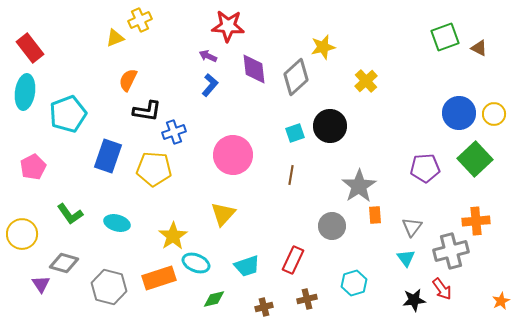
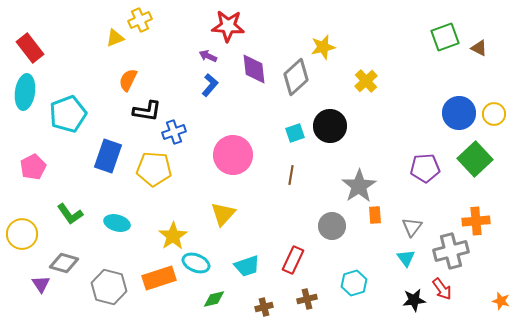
orange star at (501, 301): rotated 30 degrees counterclockwise
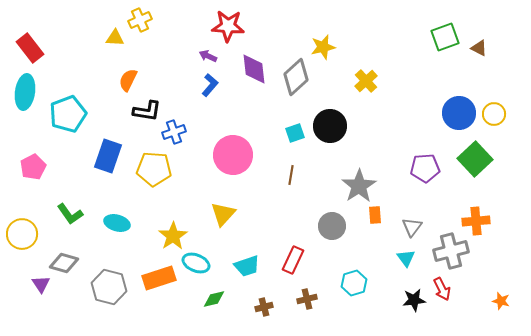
yellow triangle at (115, 38): rotated 24 degrees clockwise
red arrow at (442, 289): rotated 10 degrees clockwise
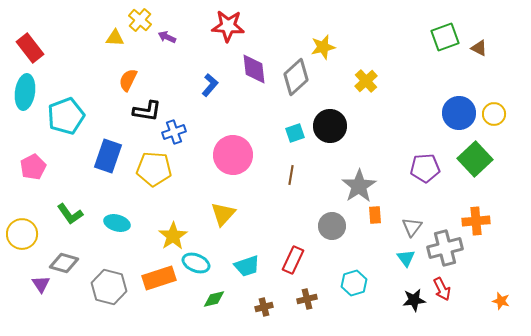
yellow cross at (140, 20): rotated 25 degrees counterclockwise
purple arrow at (208, 56): moved 41 px left, 19 px up
cyan pentagon at (68, 114): moved 2 px left, 2 px down
gray cross at (451, 251): moved 6 px left, 3 px up
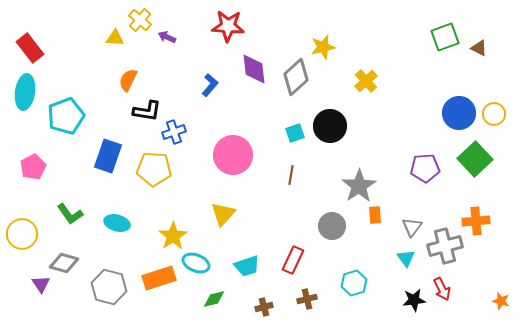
gray cross at (445, 248): moved 2 px up
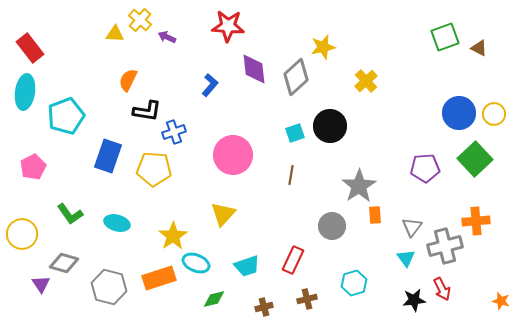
yellow triangle at (115, 38): moved 4 px up
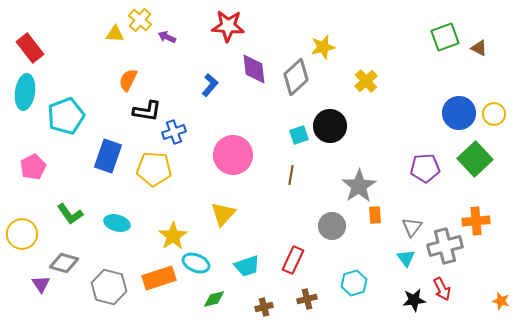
cyan square at (295, 133): moved 4 px right, 2 px down
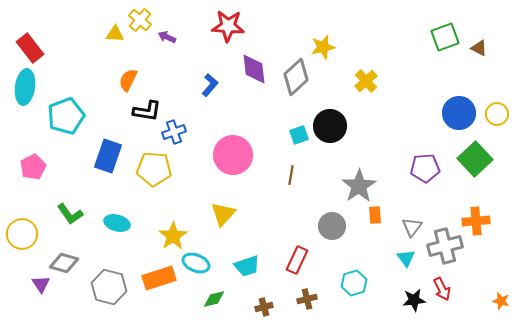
cyan ellipse at (25, 92): moved 5 px up
yellow circle at (494, 114): moved 3 px right
red rectangle at (293, 260): moved 4 px right
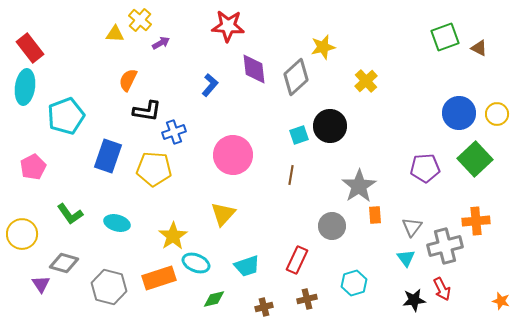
purple arrow at (167, 37): moved 6 px left, 6 px down; rotated 126 degrees clockwise
